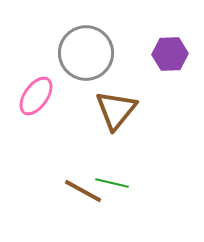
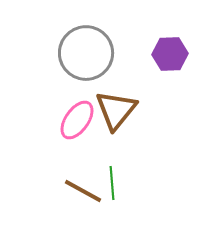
pink ellipse: moved 41 px right, 24 px down
green line: rotated 72 degrees clockwise
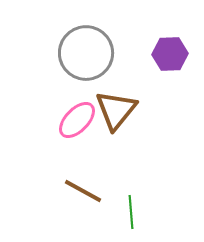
pink ellipse: rotated 9 degrees clockwise
green line: moved 19 px right, 29 px down
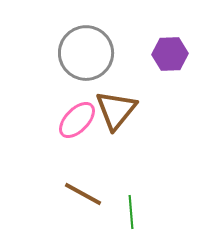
brown line: moved 3 px down
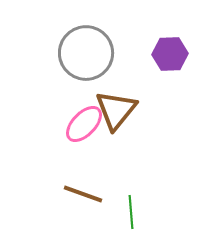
pink ellipse: moved 7 px right, 4 px down
brown line: rotated 9 degrees counterclockwise
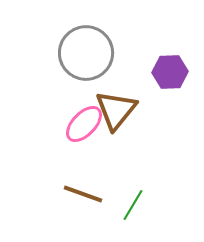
purple hexagon: moved 18 px down
green line: moved 2 px right, 7 px up; rotated 36 degrees clockwise
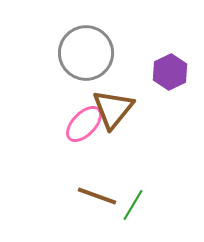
purple hexagon: rotated 24 degrees counterclockwise
brown triangle: moved 3 px left, 1 px up
brown line: moved 14 px right, 2 px down
